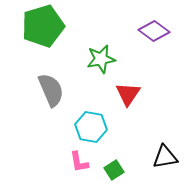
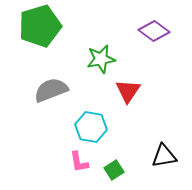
green pentagon: moved 3 px left
gray semicircle: rotated 88 degrees counterclockwise
red triangle: moved 3 px up
black triangle: moved 1 px left, 1 px up
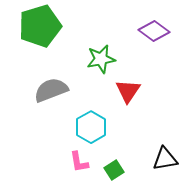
cyan hexagon: rotated 20 degrees clockwise
black triangle: moved 1 px right, 3 px down
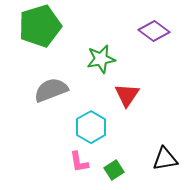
red triangle: moved 1 px left, 4 px down
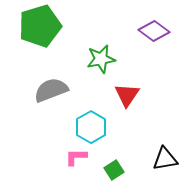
pink L-shape: moved 3 px left, 5 px up; rotated 100 degrees clockwise
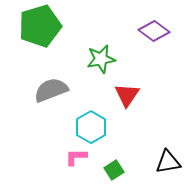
black triangle: moved 3 px right, 3 px down
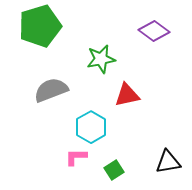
red triangle: rotated 44 degrees clockwise
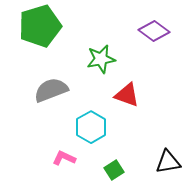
red triangle: rotated 32 degrees clockwise
pink L-shape: moved 12 px left, 1 px down; rotated 25 degrees clockwise
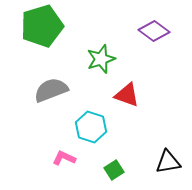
green pentagon: moved 2 px right
green star: rotated 8 degrees counterclockwise
cyan hexagon: rotated 12 degrees counterclockwise
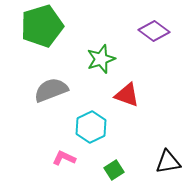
cyan hexagon: rotated 16 degrees clockwise
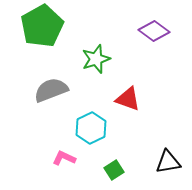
green pentagon: rotated 12 degrees counterclockwise
green star: moved 5 px left
red triangle: moved 1 px right, 4 px down
cyan hexagon: moved 1 px down
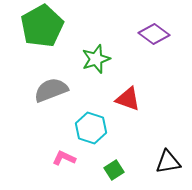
purple diamond: moved 3 px down
cyan hexagon: rotated 16 degrees counterclockwise
